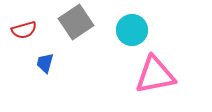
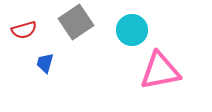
pink triangle: moved 5 px right, 4 px up
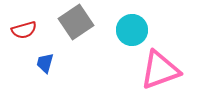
pink triangle: moved 1 px up; rotated 9 degrees counterclockwise
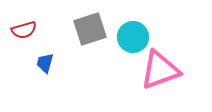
gray square: moved 14 px right, 7 px down; rotated 16 degrees clockwise
cyan circle: moved 1 px right, 7 px down
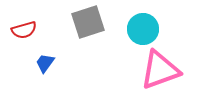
gray square: moved 2 px left, 7 px up
cyan circle: moved 10 px right, 8 px up
blue trapezoid: rotated 20 degrees clockwise
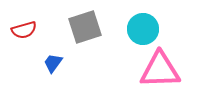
gray square: moved 3 px left, 5 px down
blue trapezoid: moved 8 px right
pink triangle: rotated 18 degrees clockwise
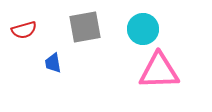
gray square: rotated 8 degrees clockwise
blue trapezoid: rotated 45 degrees counterclockwise
pink triangle: moved 1 px left, 1 px down
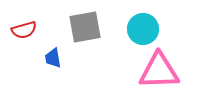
blue trapezoid: moved 5 px up
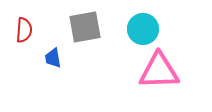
red semicircle: rotated 70 degrees counterclockwise
